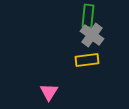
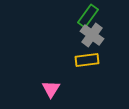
green rectangle: rotated 30 degrees clockwise
pink triangle: moved 2 px right, 3 px up
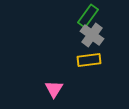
yellow rectangle: moved 2 px right
pink triangle: moved 3 px right
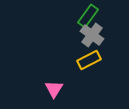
yellow rectangle: rotated 20 degrees counterclockwise
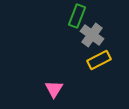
green rectangle: moved 11 px left; rotated 15 degrees counterclockwise
yellow rectangle: moved 10 px right
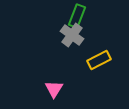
gray cross: moved 20 px left
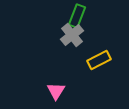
gray cross: rotated 15 degrees clockwise
pink triangle: moved 2 px right, 2 px down
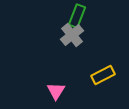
yellow rectangle: moved 4 px right, 15 px down
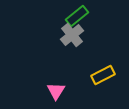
green rectangle: rotated 30 degrees clockwise
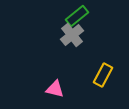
yellow rectangle: rotated 35 degrees counterclockwise
pink triangle: moved 1 px left, 2 px up; rotated 48 degrees counterclockwise
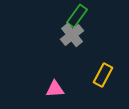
green rectangle: rotated 15 degrees counterclockwise
pink triangle: rotated 18 degrees counterclockwise
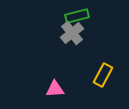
green rectangle: rotated 40 degrees clockwise
gray cross: moved 2 px up
